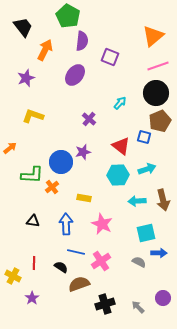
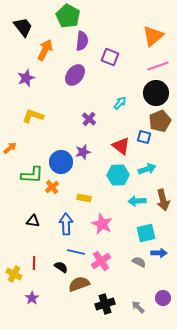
yellow cross at (13, 276): moved 1 px right, 2 px up
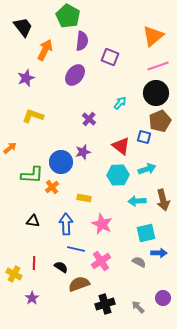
blue line at (76, 252): moved 3 px up
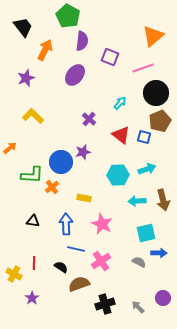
pink line at (158, 66): moved 15 px left, 2 px down
yellow L-shape at (33, 116): rotated 25 degrees clockwise
red triangle at (121, 146): moved 11 px up
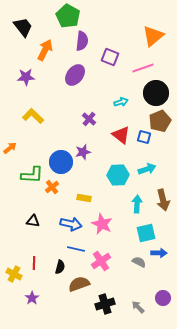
purple star at (26, 78): moved 1 px up; rotated 18 degrees clockwise
cyan arrow at (120, 103): moved 1 px right, 1 px up; rotated 32 degrees clockwise
cyan arrow at (137, 201): moved 3 px down; rotated 96 degrees clockwise
blue arrow at (66, 224): moved 5 px right; rotated 105 degrees clockwise
black semicircle at (61, 267): moved 1 px left; rotated 72 degrees clockwise
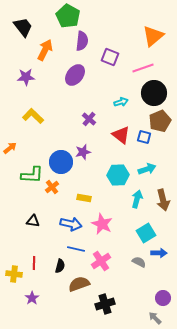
black circle at (156, 93): moved 2 px left
cyan arrow at (137, 204): moved 5 px up; rotated 12 degrees clockwise
cyan square at (146, 233): rotated 18 degrees counterclockwise
black semicircle at (60, 267): moved 1 px up
yellow cross at (14, 274): rotated 21 degrees counterclockwise
gray arrow at (138, 307): moved 17 px right, 11 px down
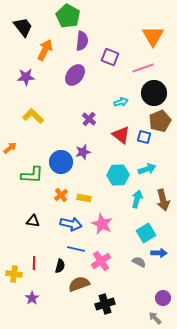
orange triangle at (153, 36): rotated 20 degrees counterclockwise
orange cross at (52, 187): moved 9 px right, 8 px down
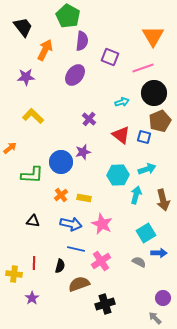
cyan arrow at (121, 102): moved 1 px right
cyan arrow at (137, 199): moved 1 px left, 4 px up
